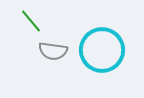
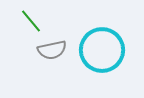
gray semicircle: moved 1 px left, 1 px up; rotated 20 degrees counterclockwise
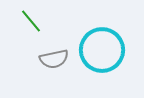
gray semicircle: moved 2 px right, 9 px down
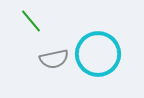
cyan circle: moved 4 px left, 4 px down
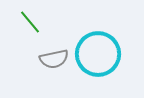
green line: moved 1 px left, 1 px down
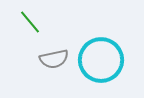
cyan circle: moved 3 px right, 6 px down
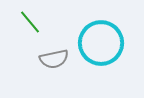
cyan circle: moved 17 px up
